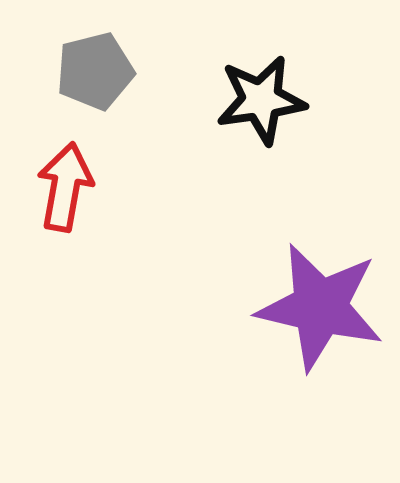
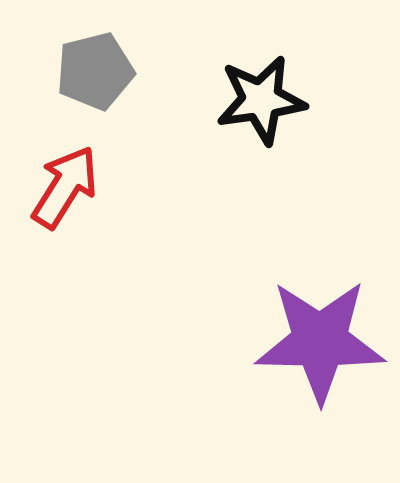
red arrow: rotated 22 degrees clockwise
purple star: moved 34 px down; rotated 12 degrees counterclockwise
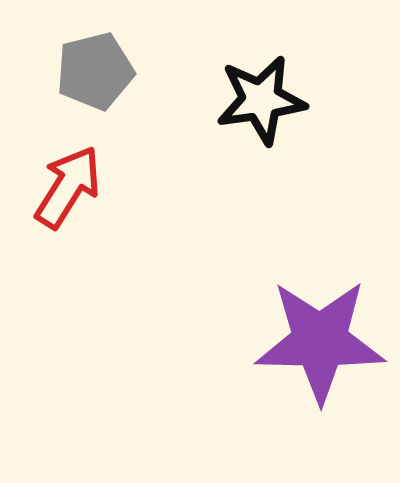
red arrow: moved 3 px right
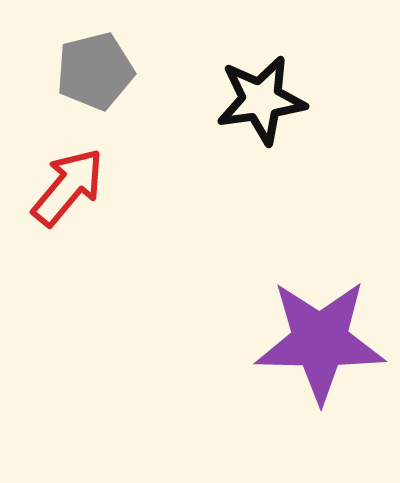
red arrow: rotated 8 degrees clockwise
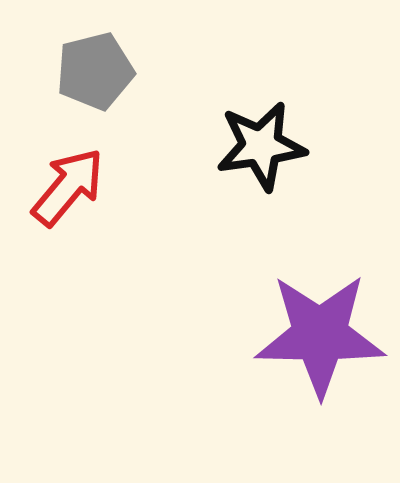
black star: moved 46 px down
purple star: moved 6 px up
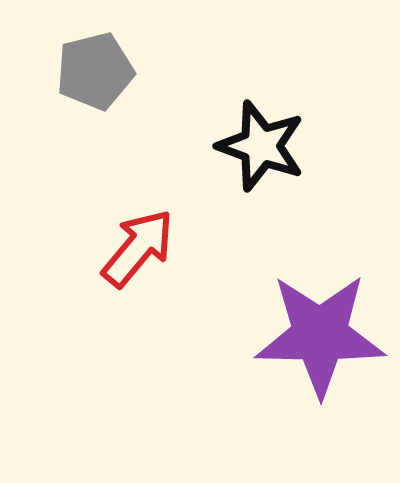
black star: rotated 28 degrees clockwise
red arrow: moved 70 px right, 61 px down
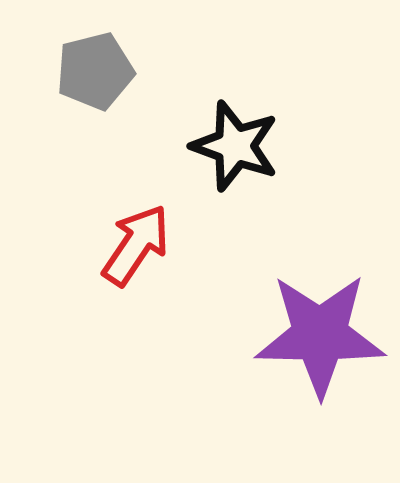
black star: moved 26 px left
red arrow: moved 2 px left, 3 px up; rotated 6 degrees counterclockwise
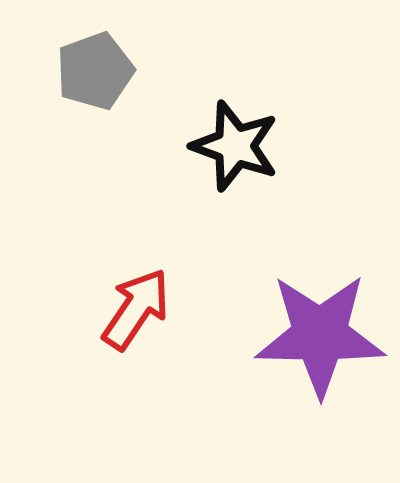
gray pentagon: rotated 6 degrees counterclockwise
red arrow: moved 64 px down
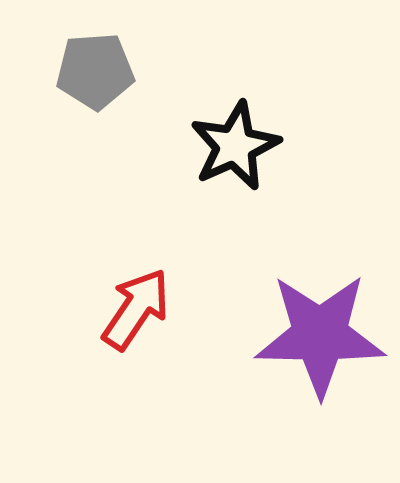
gray pentagon: rotated 16 degrees clockwise
black star: rotated 28 degrees clockwise
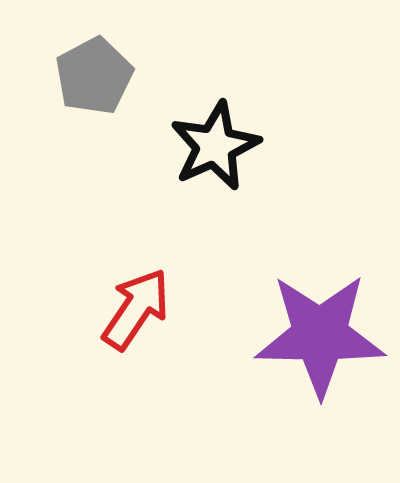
gray pentagon: moved 1 px left, 5 px down; rotated 24 degrees counterclockwise
black star: moved 20 px left
